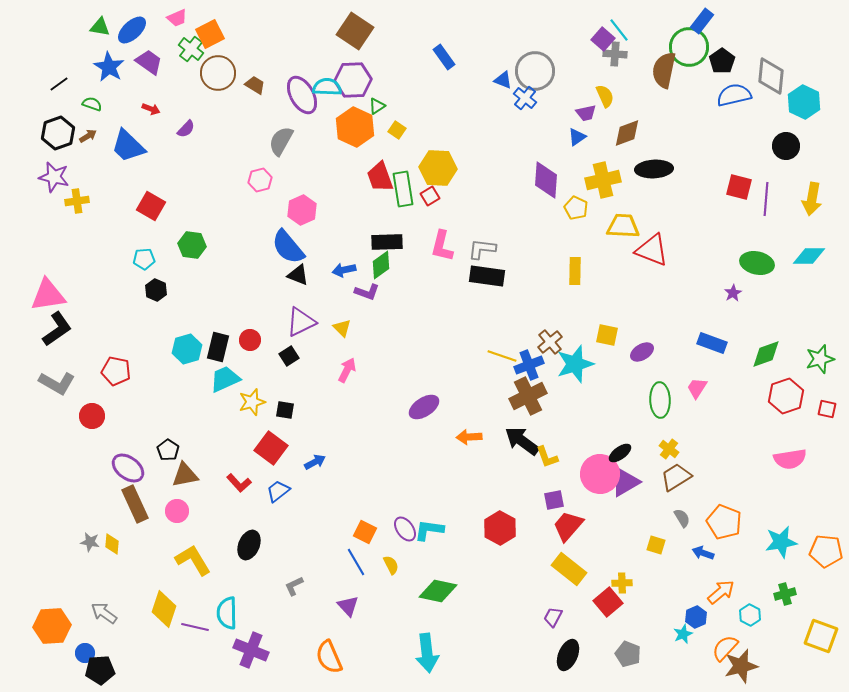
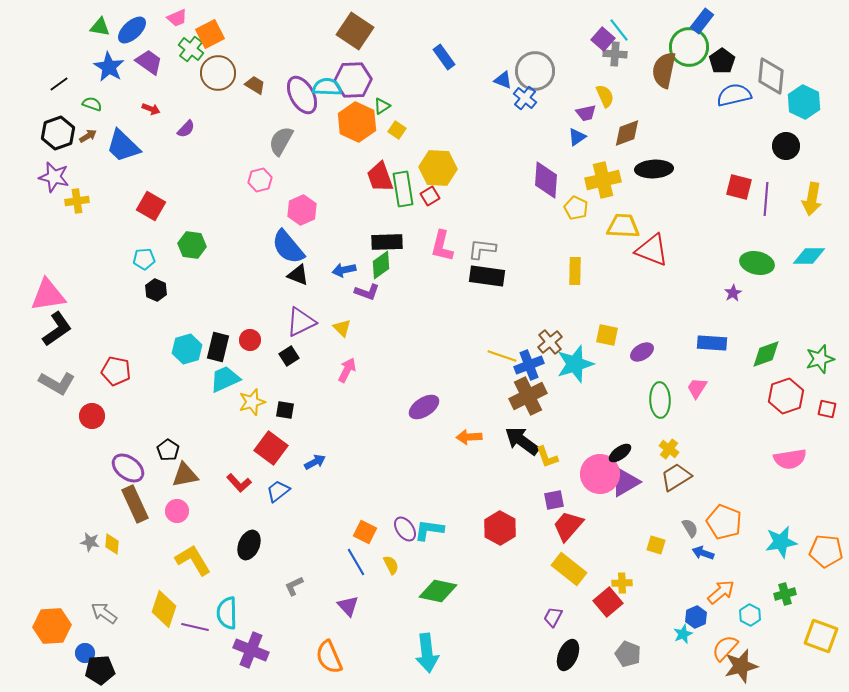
green triangle at (377, 106): moved 5 px right
orange hexagon at (355, 127): moved 2 px right, 5 px up
blue trapezoid at (128, 146): moved 5 px left
blue rectangle at (712, 343): rotated 16 degrees counterclockwise
gray semicircle at (682, 518): moved 8 px right, 10 px down
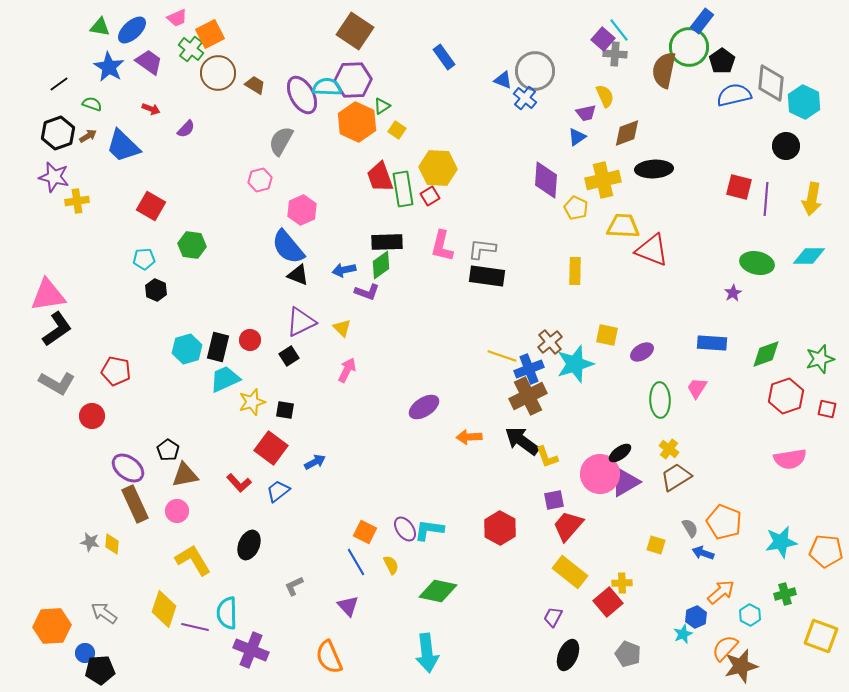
gray diamond at (771, 76): moved 7 px down
blue cross at (529, 365): moved 4 px down
yellow rectangle at (569, 569): moved 1 px right, 3 px down
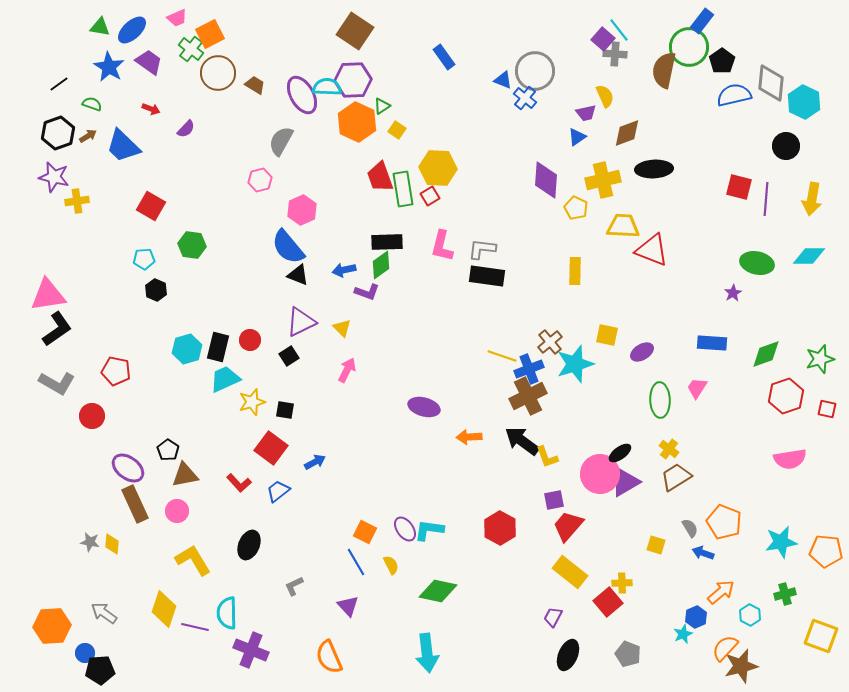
purple ellipse at (424, 407): rotated 48 degrees clockwise
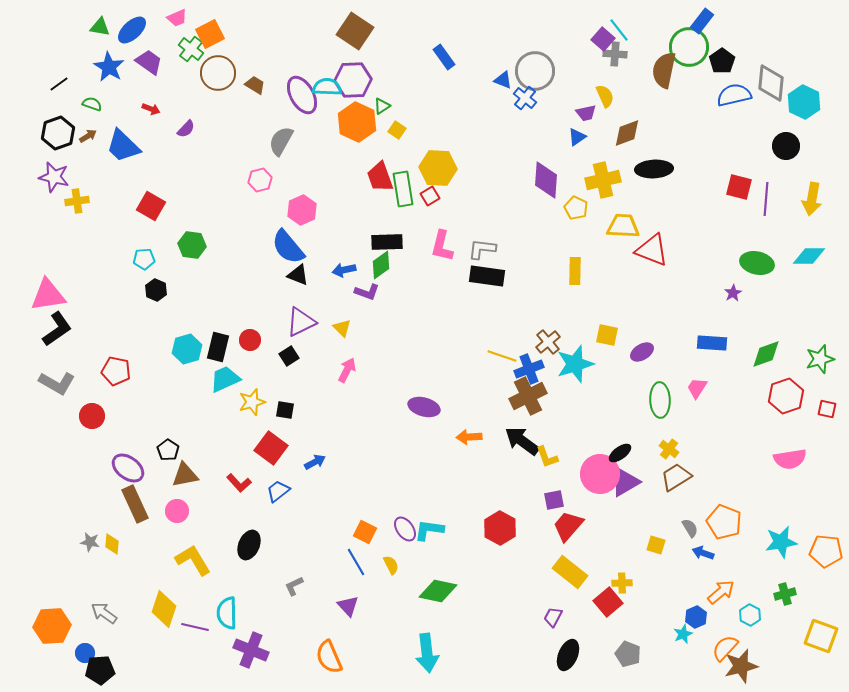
brown cross at (550, 342): moved 2 px left
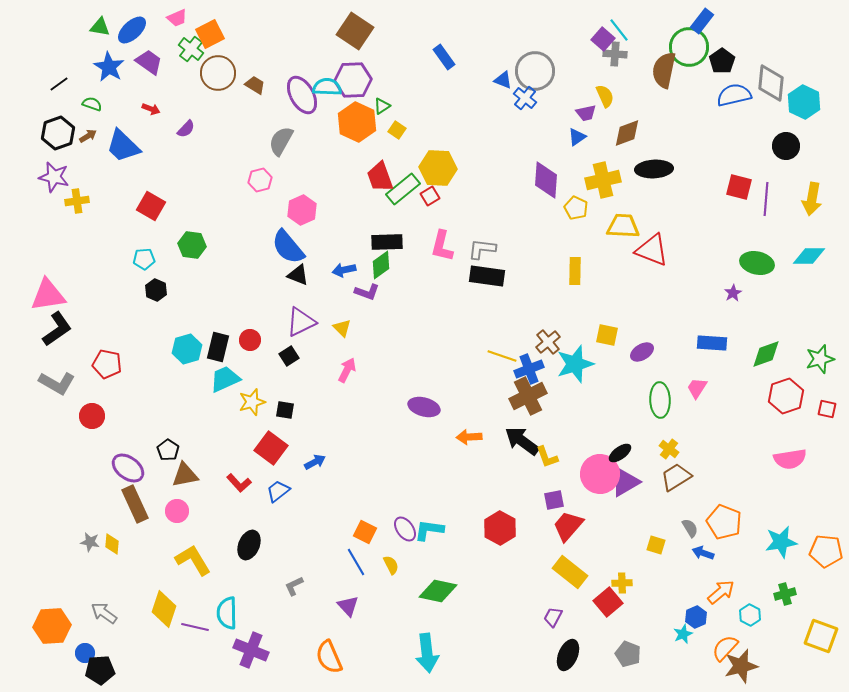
green rectangle at (403, 189): rotated 60 degrees clockwise
red pentagon at (116, 371): moved 9 px left, 7 px up
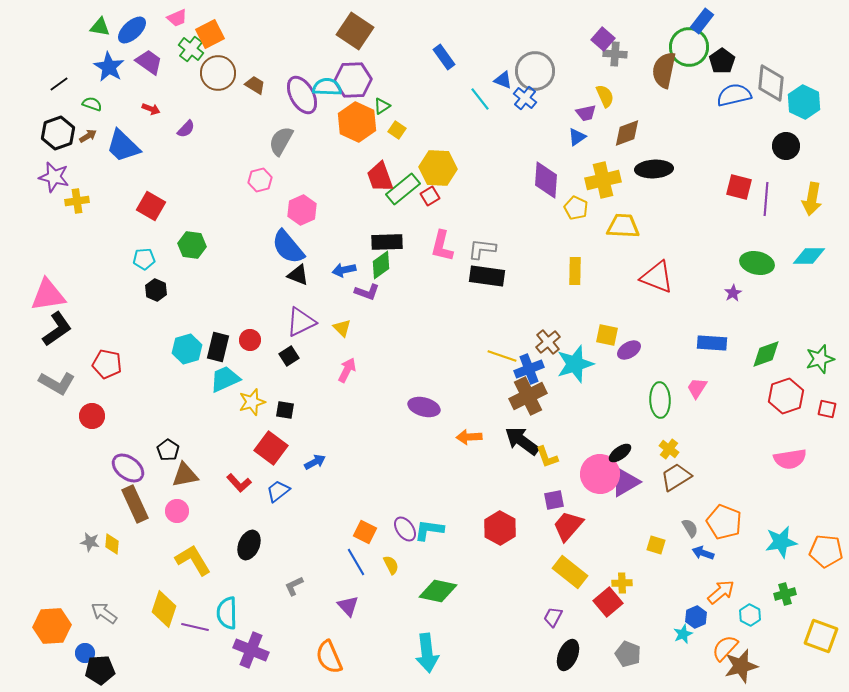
cyan line at (619, 30): moved 139 px left, 69 px down
red triangle at (652, 250): moved 5 px right, 27 px down
purple ellipse at (642, 352): moved 13 px left, 2 px up
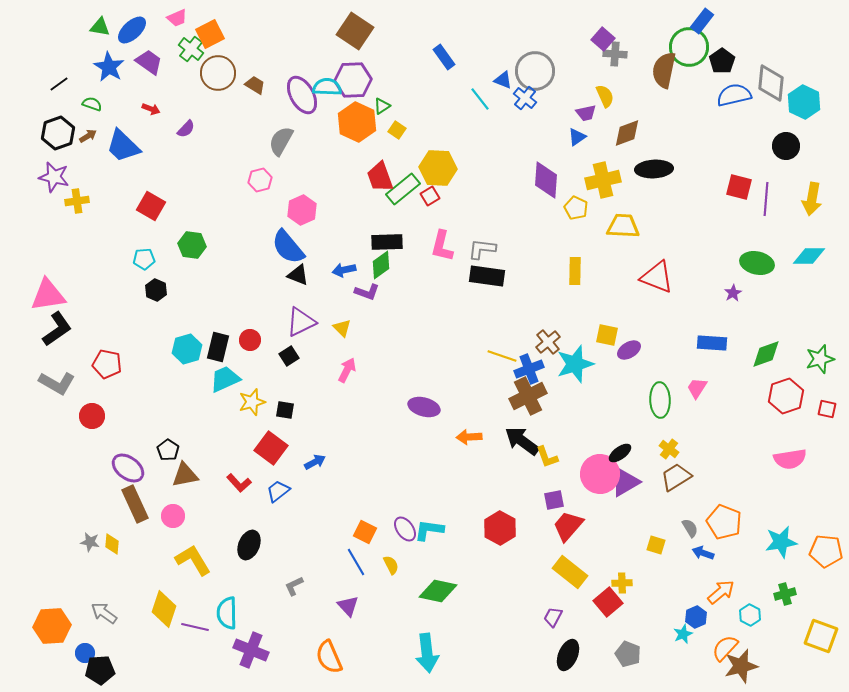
pink circle at (177, 511): moved 4 px left, 5 px down
